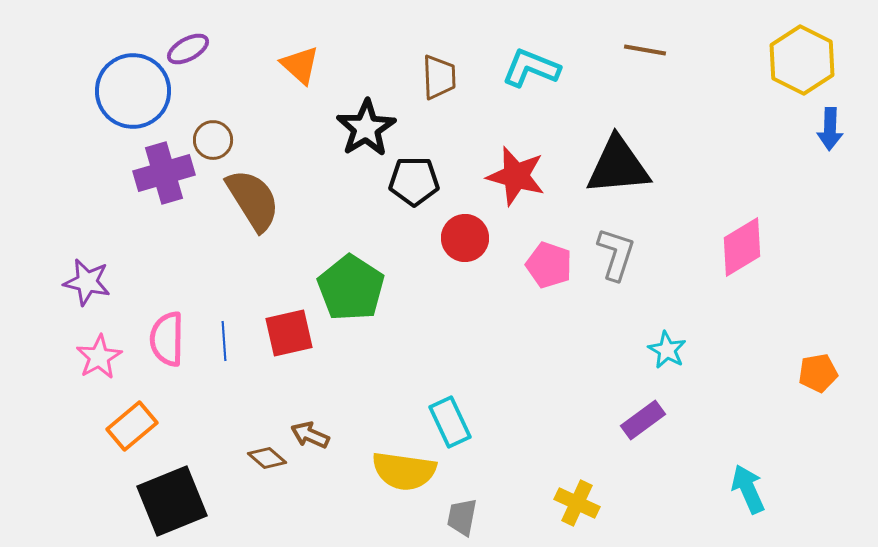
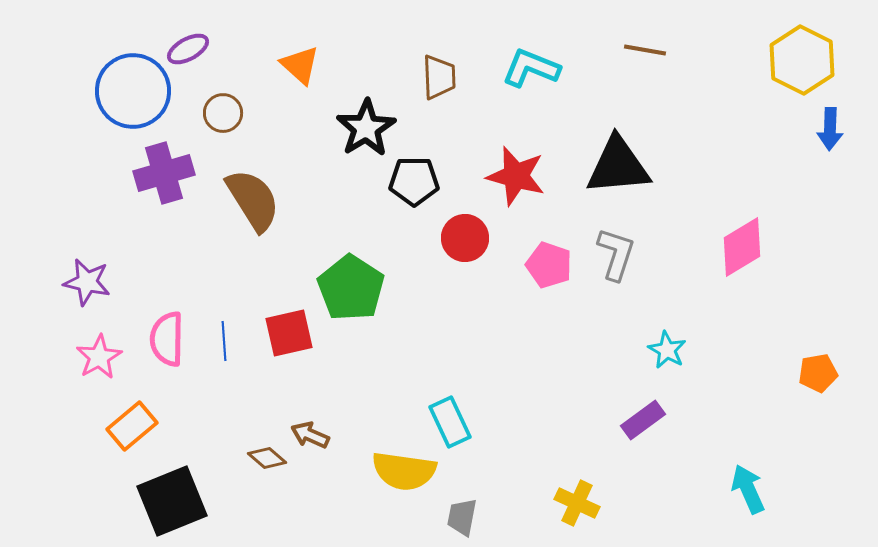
brown circle: moved 10 px right, 27 px up
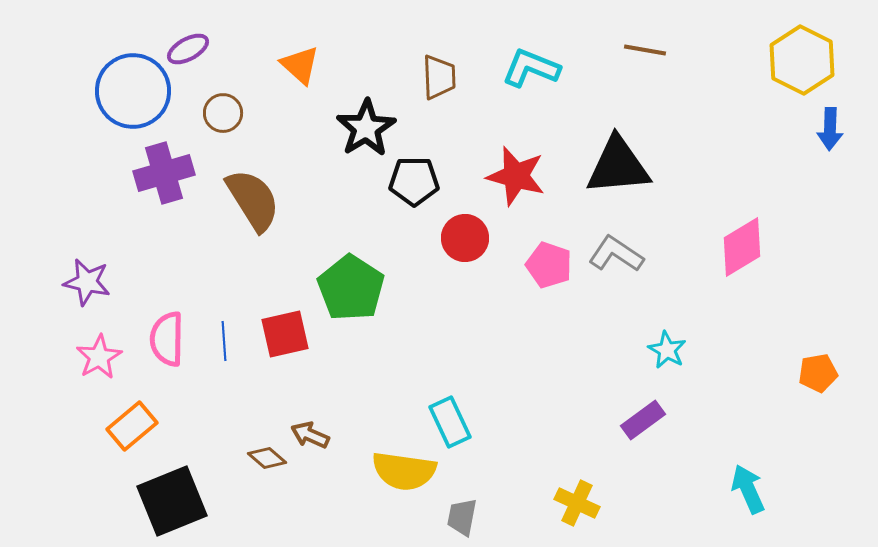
gray L-shape: rotated 74 degrees counterclockwise
red square: moved 4 px left, 1 px down
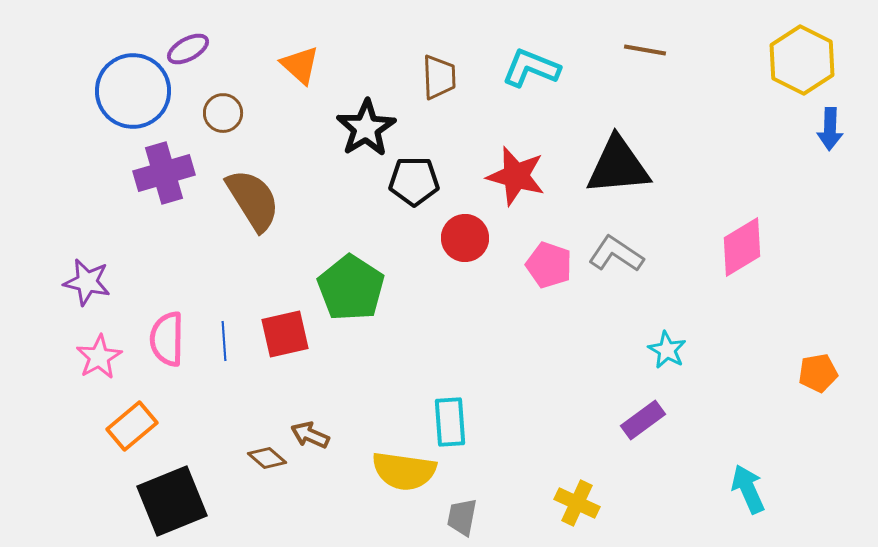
cyan rectangle: rotated 21 degrees clockwise
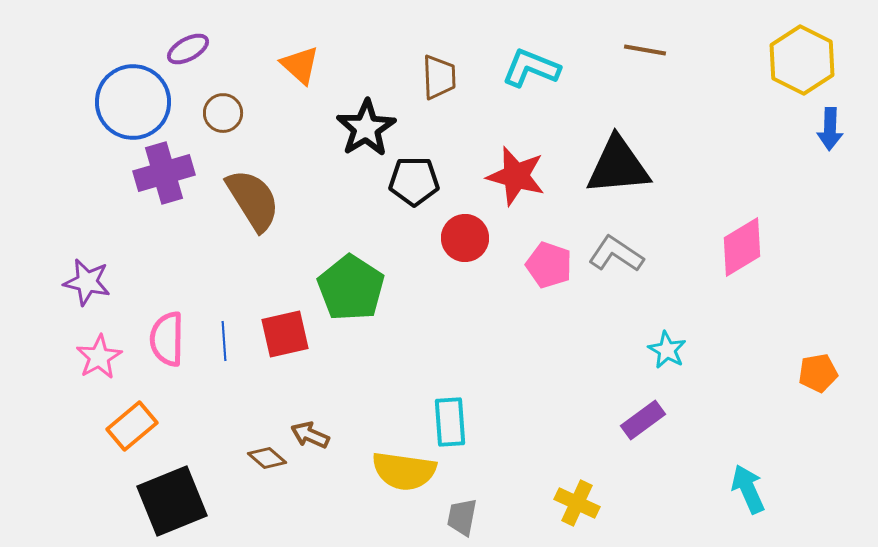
blue circle: moved 11 px down
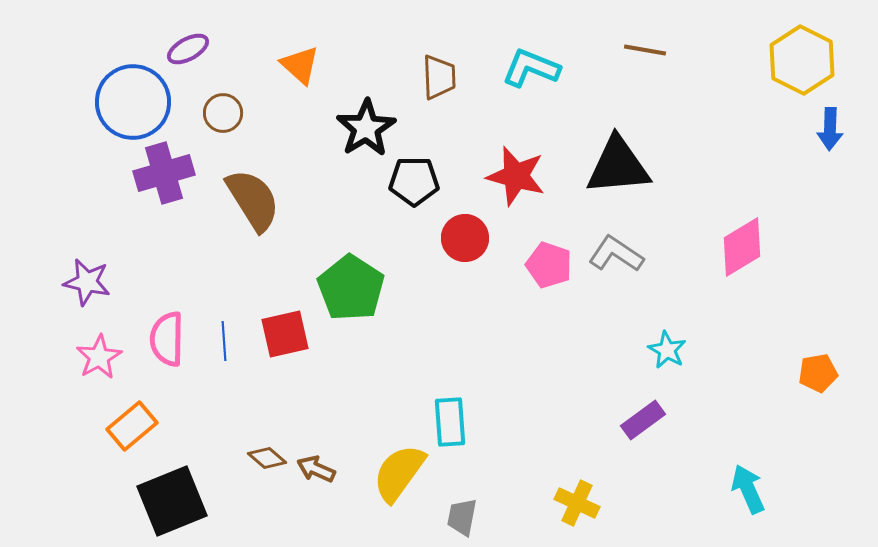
brown arrow: moved 6 px right, 34 px down
yellow semicircle: moved 5 px left, 2 px down; rotated 118 degrees clockwise
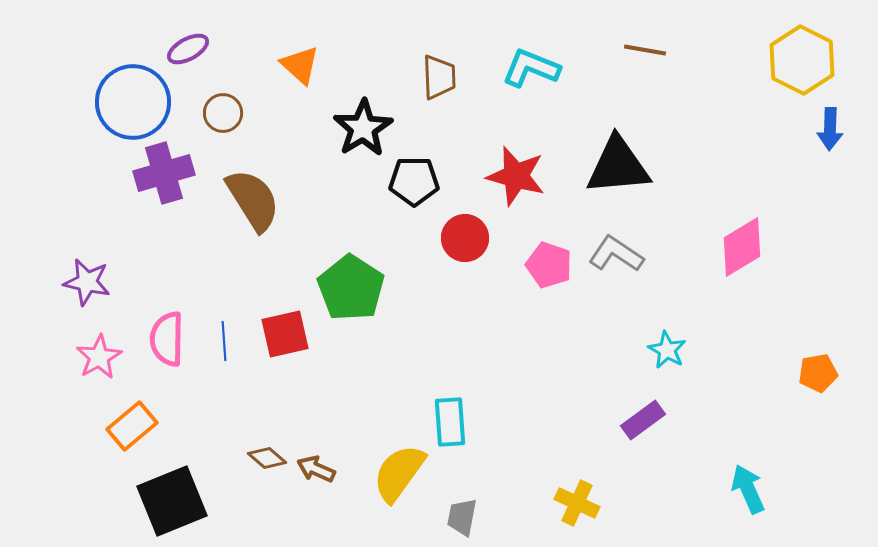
black star: moved 3 px left
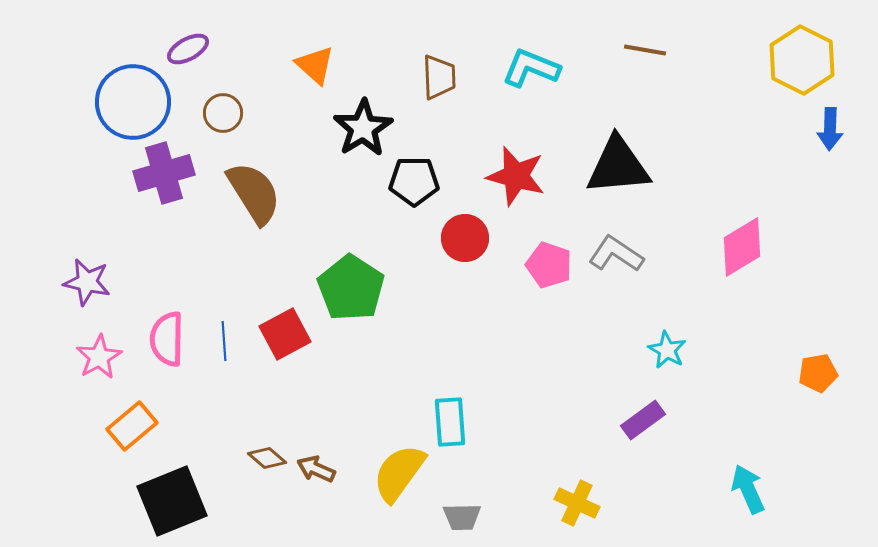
orange triangle: moved 15 px right
brown semicircle: moved 1 px right, 7 px up
red square: rotated 15 degrees counterclockwise
gray trapezoid: rotated 102 degrees counterclockwise
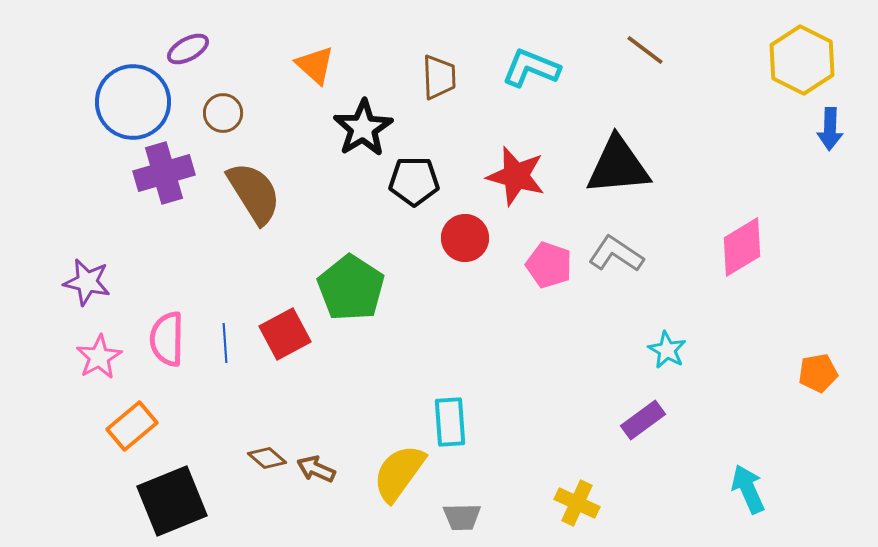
brown line: rotated 27 degrees clockwise
blue line: moved 1 px right, 2 px down
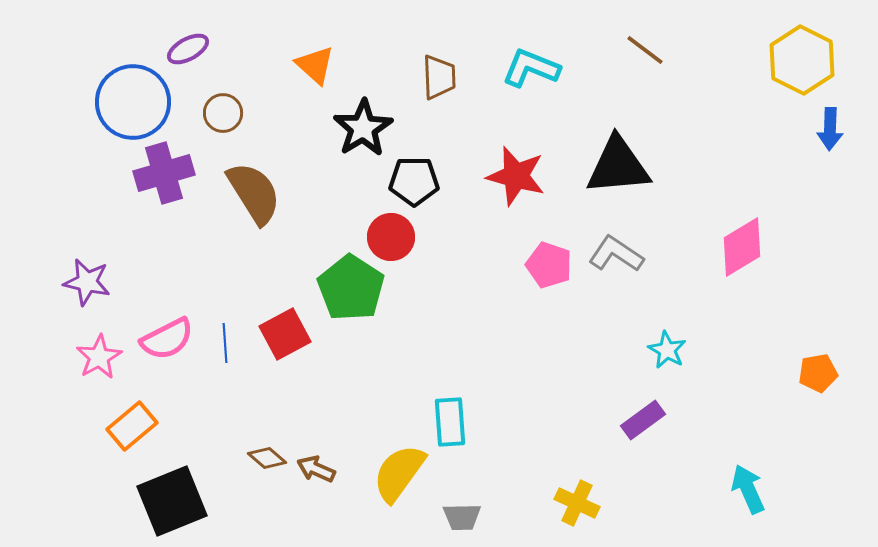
red circle: moved 74 px left, 1 px up
pink semicircle: rotated 118 degrees counterclockwise
